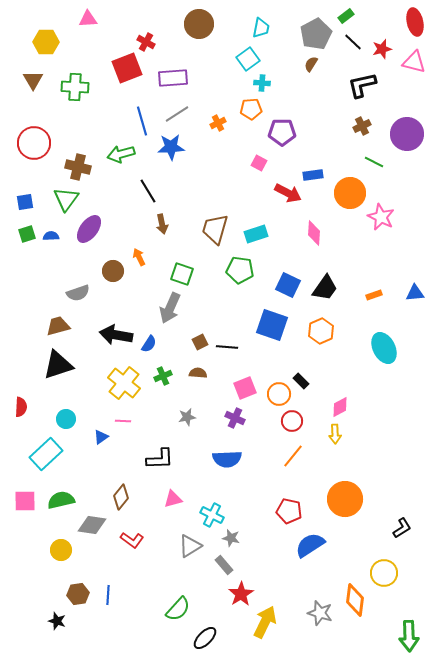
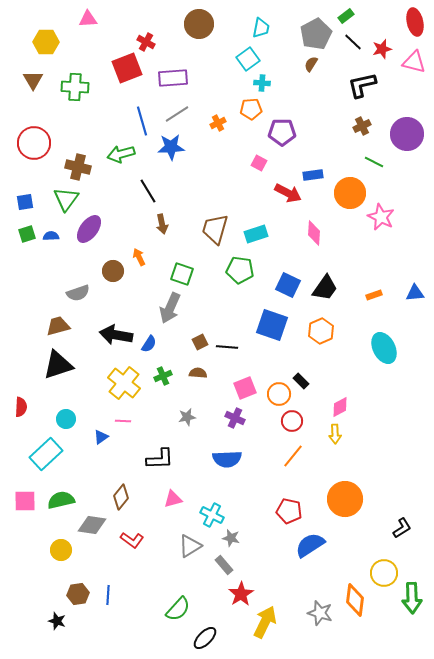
green arrow at (409, 636): moved 3 px right, 38 px up
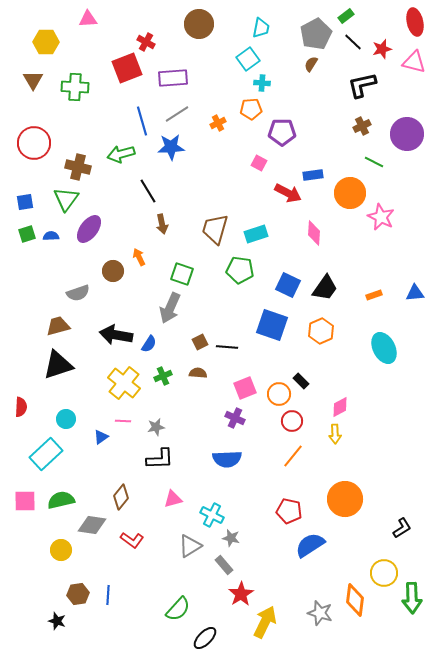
gray star at (187, 417): moved 31 px left, 10 px down
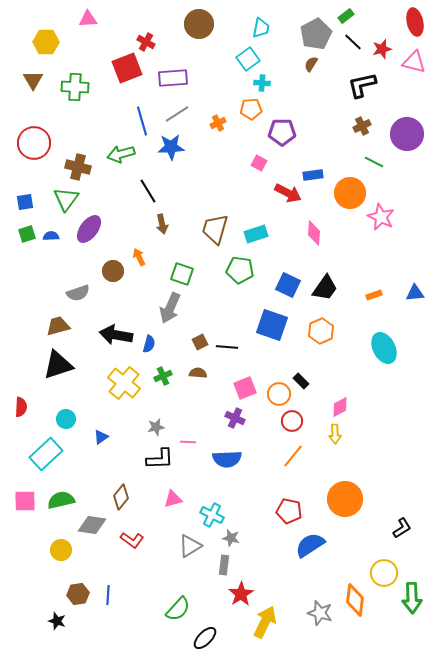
blue semicircle at (149, 344): rotated 18 degrees counterclockwise
pink line at (123, 421): moved 65 px right, 21 px down
gray rectangle at (224, 565): rotated 48 degrees clockwise
